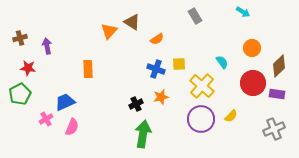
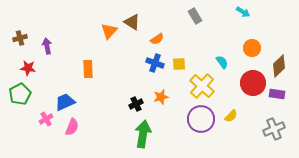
blue cross: moved 1 px left, 6 px up
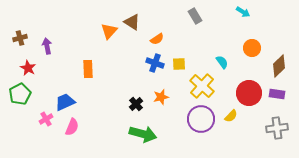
red star: rotated 21 degrees clockwise
red circle: moved 4 px left, 10 px down
black cross: rotated 16 degrees counterclockwise
gray cross: moved 3 px right, 1 px up; rotated 15 degrees clockwise
green arrow: rotated 96 degrees clockwise
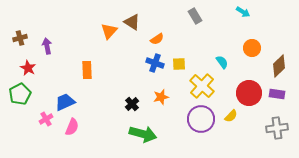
orange rectangle: moved 1 px left, 1 px down
black cross: moved 4 px left
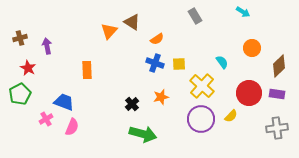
blue trapezoid: moved 1 px left; rotated 45 degrees clockwise
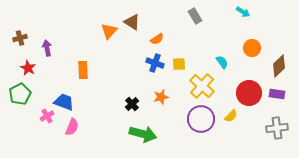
purple arrow: moved 2 px down
orange rectangle: moved 4 px left
pink cross: moved 1 px right, 3 px up
